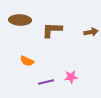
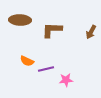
brown arrow: rotated 128 degrees clockwise
pink star: moved 5 px left, 3 px down
purple line: moved 13 px up
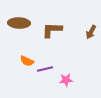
brown ellipse: moved 1 px left, 3 px down
purple line: moved 1 px left
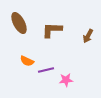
brown ellipse: rotated 60 degrees clockwise
brown arrow: moved 3 px left, 4 px down
purple line: moved 1 px right, 1 px down
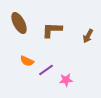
purple line: rotated 21 degrees counterclockwise
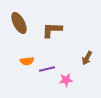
brown arrow: moved 1 px left, 22 px down
orange semicircle: rotated 32 degrees counterclockwise
purple line: moved 1 px right, 1 px up; rotated 21 degrees clockwise
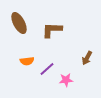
purple line: rotated 28 degrees counterclockwise
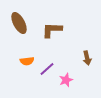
brown arrow: rotated 40 degrees counterclockwise
pink star: rotated 16 degrees counterclockwise
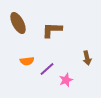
brown ellipse: moved 1 px left
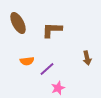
pink star: moved 8 px left, 8 px down
